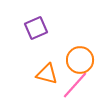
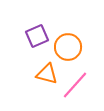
purple square: moved 1 px right, 8 px down
orange circle: moved 12 px left, 13 px up
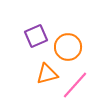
purple square: moved 1 px left
orange triangle: rotated 30 degrees counterclockwise
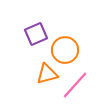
purple square: moved 2 px up
orange circle: moved 3 px left, 3 px down
